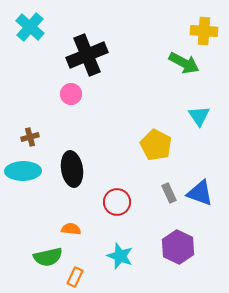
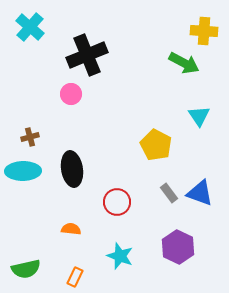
gray rectangle: rotated 12 degrees counterclockwise
green semicircle: moved 22 px left, 12 px down
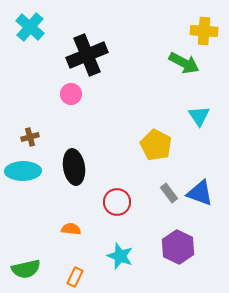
black ellipse: moved 2 px right, 2 px up
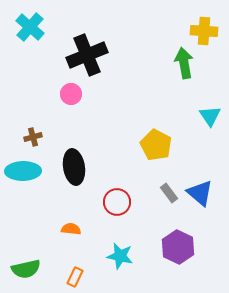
green arrow: rotated 128 degrees counterclockwise
cyan triangle: moved 11 px right
brown cross: moved 3 px right
blue triangle: rotated 20 degrees clockwise
cyan star: rotated 8 degrees counterclockwise
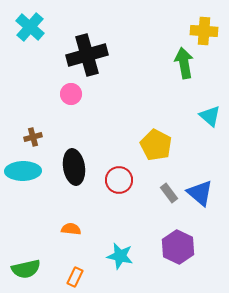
black cross: rotated 6 degrees clockwise
cyan triangle: rotated 15 degrees counterclockwise
red circle: moved 2 px right, 22 px up
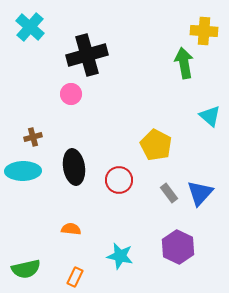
blue triangle: rotated 32 degrees clockwise
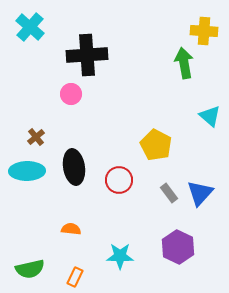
black cross: rotated 12 degrees clockwise
brown cross: moved 3 px right; rotated 24 degrees counterclockwise
cyan ellipse: moved 4 px right
cyan star: rotated 12 degrees counterclockwise
green semicircle: moved 4 px right
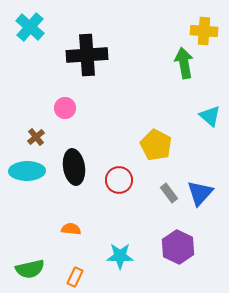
pink circle: moved 6 px left, 14 px down
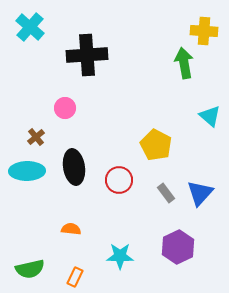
gray rectangle: moved 3 px left
purple hexagon: rotated 8 degrees clockwise
